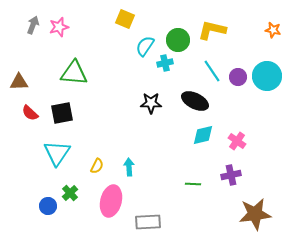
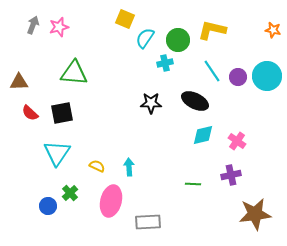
cyan semicircle: moved 8 px up
yellow semicircle: rotated 91 degrees counterclockwise
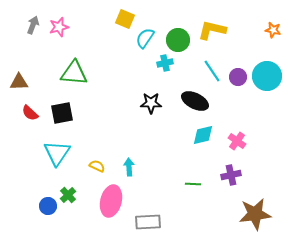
green cross: moved 2 px left, 2 px down
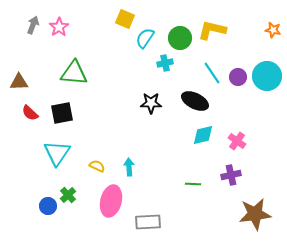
pink star: rotated 18 degrees counterclockwise
green circle: moved 2 px right, 2 px up
cyan line: moved 2 px down
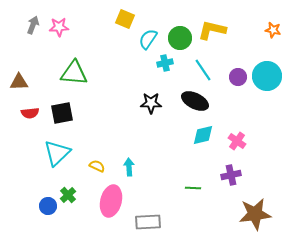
pink star: rotated 30 degrees clockwise
cyan semicircle: moved 3 px right, 1 px down
cyan line: moved 9 px left, 3 px up
red semicircle: rotated 48 degrees counterclockwise
cyan triangle: rotated 12 degrees clockwise
green line: moved 4 px down
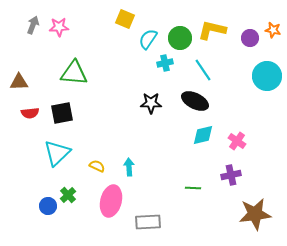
purple circle: moved 12 px right, 39 px up
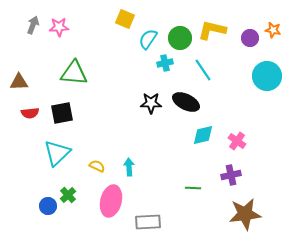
black ellipse: moved 9 px left, 1 px down
brown star: moved 10 px left
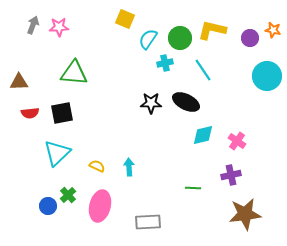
pink ellipse: moved 11 px left, 5 px down
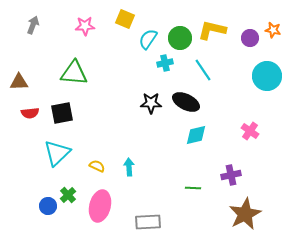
pink star: moved 26 px right, 1 px up
cyan diamond: moved 7 px left
pink cross: moved 13 px right, 10 px up
brown star: rotated 20 degrees counterclockwise
